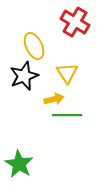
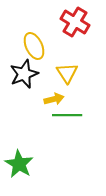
black star: moved 2 px up
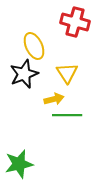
red cross: rotated 16 degrees counterclockwise
green star: rotated 28 degrees clockwise
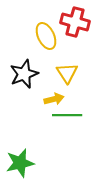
yellow ellipse: moved 12 px right, 10 px up
green star: moved 1 px right, 1 px up
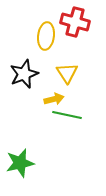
yellow ellipse: rotated 32 degrees clockwise
green line: rotated 12 degrees clockwise
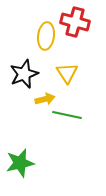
yellow arrow: moved 9 px left
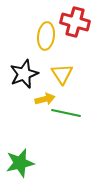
yellow triangle: moved 5 px left, 1 px down
green line: moved 1 px left, 2 px up
